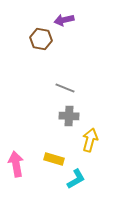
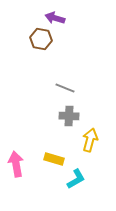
purple arrow: moved 9 px left, 2 px up; rotated 30 degrees clockwise
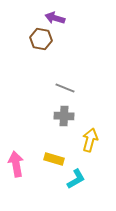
gray cross: moved 5 px left
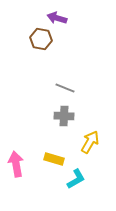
purple arrow: moved 2 px right
yellow arrow: moved 2 px down; rotated 15 degrees clockwise
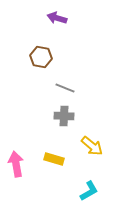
brown hexagon: moved 18 px down
yellow arrow: moved 2 px right, 4 px down; rotated 100 degrees clockwise
cyan L-shape: moved 13 px right, 12 px down
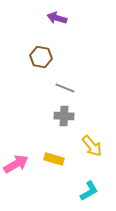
yellow arrow: rotated 10 degrees clockwise
pink arrow: rotated 70 degrees clockwise
